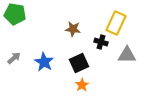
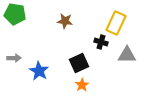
brown star: moved 8 px left, 8 px up
gray arrow: rotated 40 degrees clockwise
blue star: moved 5 px left, 9 px down
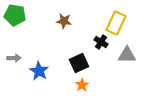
green pentagon: moved 1 px down
brown star: moved 1 px left
black cross: rotated 16 degrees clockwise
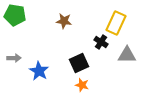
orange star: rotated 24 degrees counterclockwise
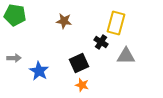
yellow rectangle: rotated 10 degrees counterclockwise
gray triangle: moved 1 px left, 1 px down
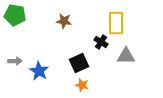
yellow rectangle: rotated 15 degrees counterclockwise
gray arrow: moved 1 px right, 3 px down
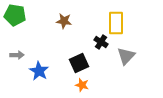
gray triangle: rotated 48 degrees counterclockwise
gray arrow: moved 2 px right, 6 px up
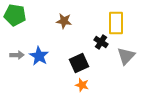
blue star: moved 15 px up
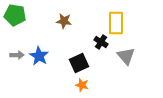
gray triangle: rotated 24 degrees counterclockwise
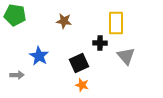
black cross: moved 1 px left, 1 px down; rotated 32 degrees counterclockwise
gray arrow: moved 20 px down
